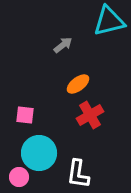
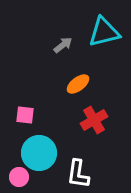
cyan triangle: moved 5 px left, 11 px down
red cross: moved 4 px right, 5 px down
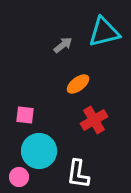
cyan circle: moved 2 px up
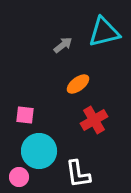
white L-shape: rotated 16 degrees counterclockwise
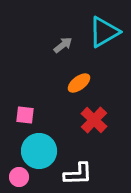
cyan triangle: rotated 16 degrees counterclockwise
orange ellipse: moved 1 px right, 1 px up
red cross: rotated 16 degrees counterclockwise
white L-shape: rotated 84 degrees counterclockwise
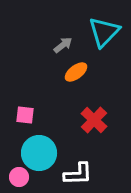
cyan triangle: rotated 16 degrees counterclockwise
orange ellipse: moved 3 px left, 11 px up
cyan circle: moved 2 px down
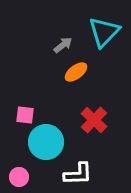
cyan circle: moved 7 px right, 11 px up
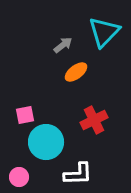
pink square: rotated 18 degrees counterclockwise
red cross: rotated 20 degrees clockwise
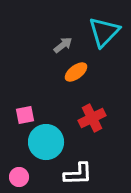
red cross: moved 2 px left, 2 px up
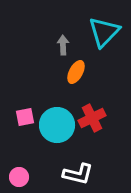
gray arrow: rotated 54 degrees counterclockwise
orange ellipse: rotated 25 degrees counterclockwise
pink square: moved 2 px down
cyan circle: moved 11 px right, 17 px up
white L-shape: rotated 16 degrees clockwise
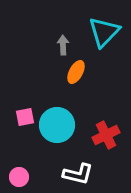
red cross: moved 14 px right, 17 px down
